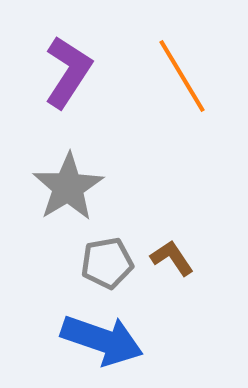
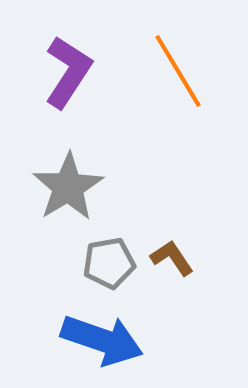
orange line: moved 4 px left, 5 px up
gray pentagon: moved 2 px right
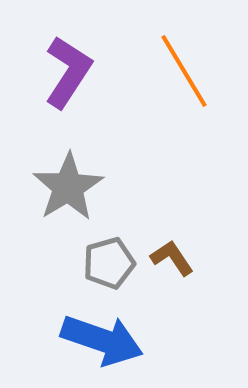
orange line: moved 6 px right
gray pentagon: rotated 6 degrees counterclockwise
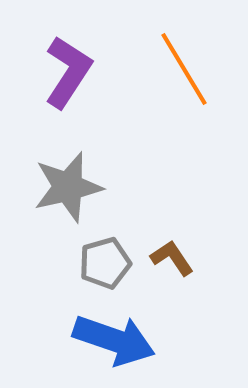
orange line: moved 2 px up
gray star: rotated 18 degrees clockwise
gray pentagon: moved 4 px left
blue arrow: moved 12 px right
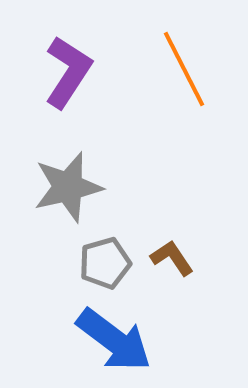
orange line: rotated 4 degrees clockwise
blue arrow: rotated 18 degrees clockwise
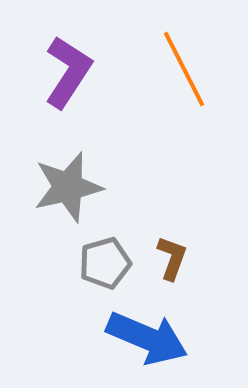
brown L-shape: rotated 54 degrees clockwise
blue arrow: moved 33 px right, 2 px up; rotated 14 degrees counterclockwise
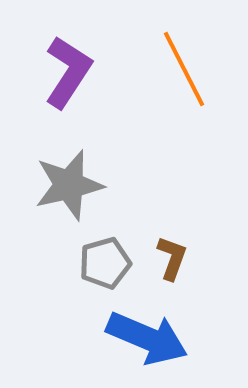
gray star: moved 1 px right, 2 px up
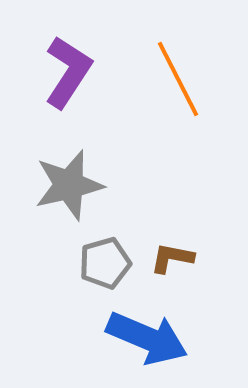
orange line: moved 6 px left, 10 px down
brown L-shape: rotated 99 degrees counterclockwise
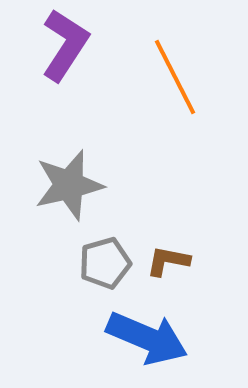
purple L-shape: moved 3 px left, 27 px up
orange line: moved 3 px left, 2 px up
brown L-shape: moved 4 px left, 3 px down
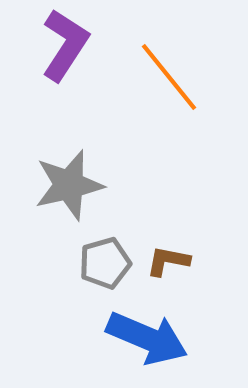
orange line: moved 6 px left; rotated 12 degrees counterclockwise
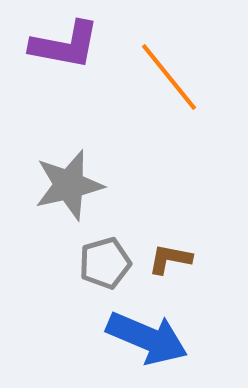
purple L-shape: rotated 68 degrees clockwise
brown L-shape: moved 2 px right, 2 px up
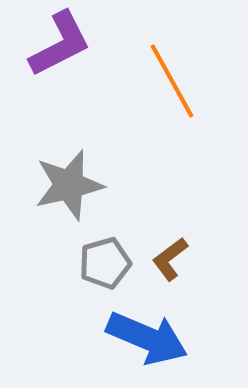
purple L-shape: moved 5 px left, 1 px up; rotated 38 degrees counterclockwise
orange line: moved 3 px right, 4 px down; rotated 10 degrees clockwise
brown L-shape: rotated 48 degrees counterclockwise
